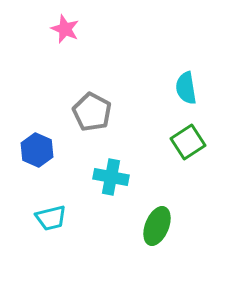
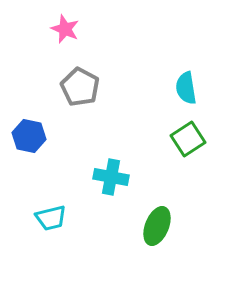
gray pentagon: moved 12 px left, 25 px up
green square: moved 3 px up
blue hexagon: moved 8 px left, 14 px up; rotated 12 degrees counterclockwise
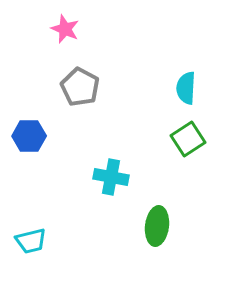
cyan semicircle: rotated 12 degrees clockwise
blue hexagon: rotated 12 degrees counterclockwise
cyan trapezoid: moved 20 px left, 23 px down
green ellipse: rotated 15 degrees counterclockwise
